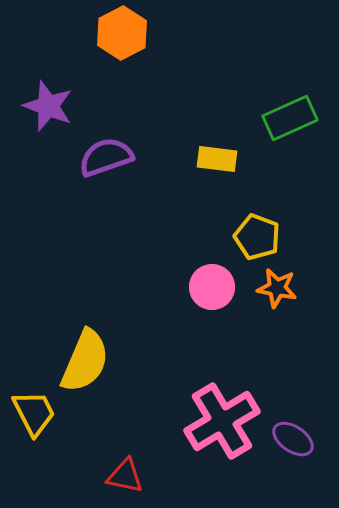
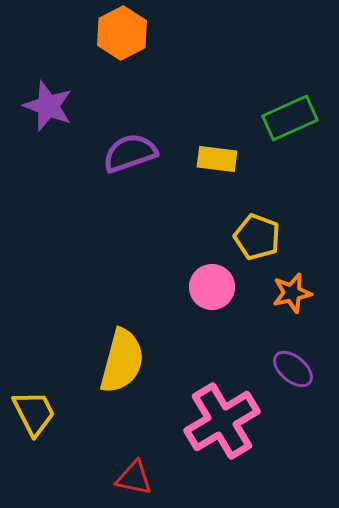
purple semicircle: moved 24 px right, 4 px up
orange star: moved 15 px right, 5 px down; rotated 24 degrees counterclockwise
yellow semicircle: moved 37 px right; rotated 8 degrees counterclockwise
purple ellipse: moved 70 px up; rotated 6 degrees clockwise
red triangle: moved 9 px right, 2 px down
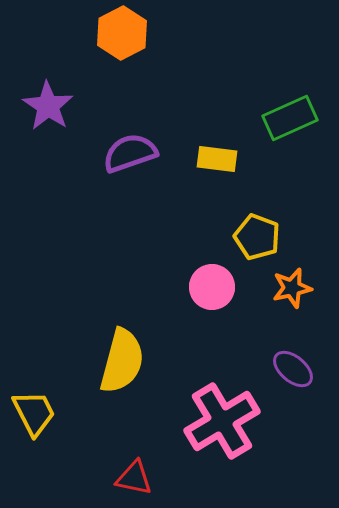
purple star: rotated 12 degrees clockwise
orange star: moved 5 px up
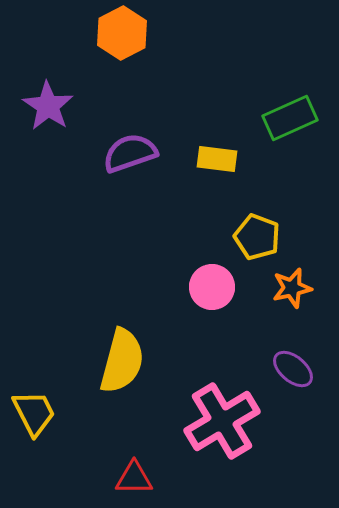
red triangle: rotated 12 degrees counterclockwise
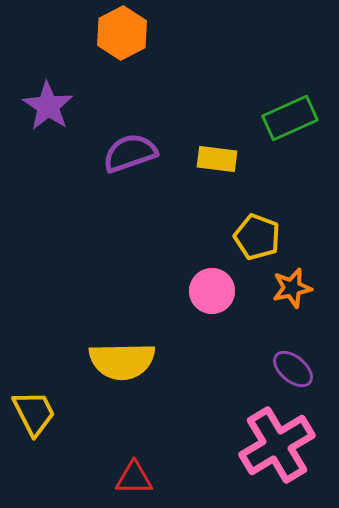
pink circle: moved 4 px down
yellow semicircle: rotated 74 degrees clockwise
pink cross: moved 55 px right, 24 px down
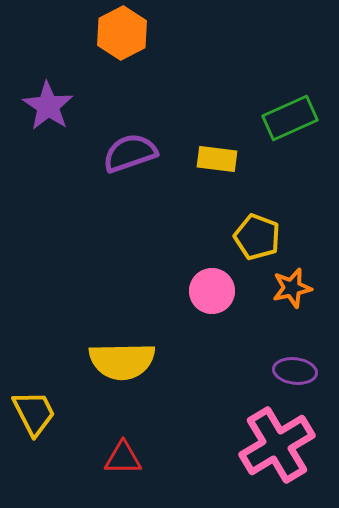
purple ellipse: moved 2 px right, 2 px down; rotated 33 degrees counterclockwise
red triangle: moved 11 px left, 20 px up
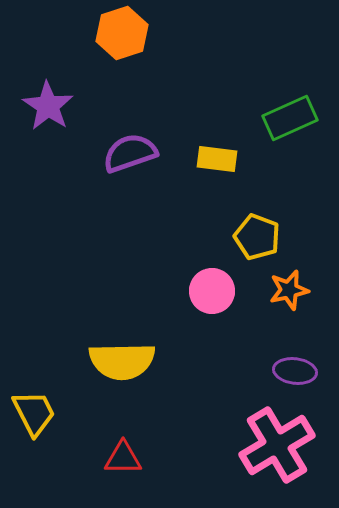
orange hexagon: rotated 9 degrees clockwise
orange star: moved 3 px left, 2 px down
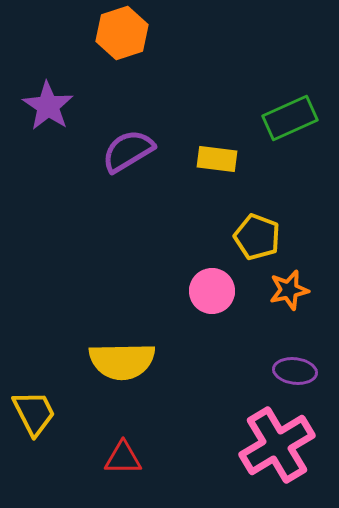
purple semicircle: moved 2 px left, 2 px up; rotated 12 degrees counterclockwise
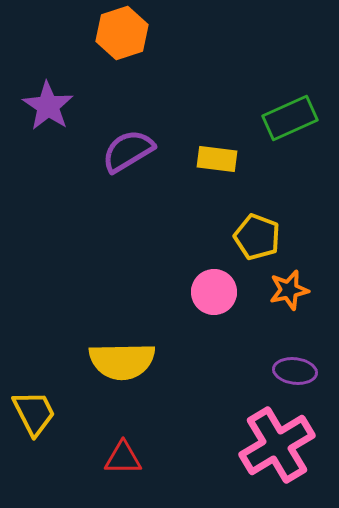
pink circle: moved 2 px right, 1 px down
